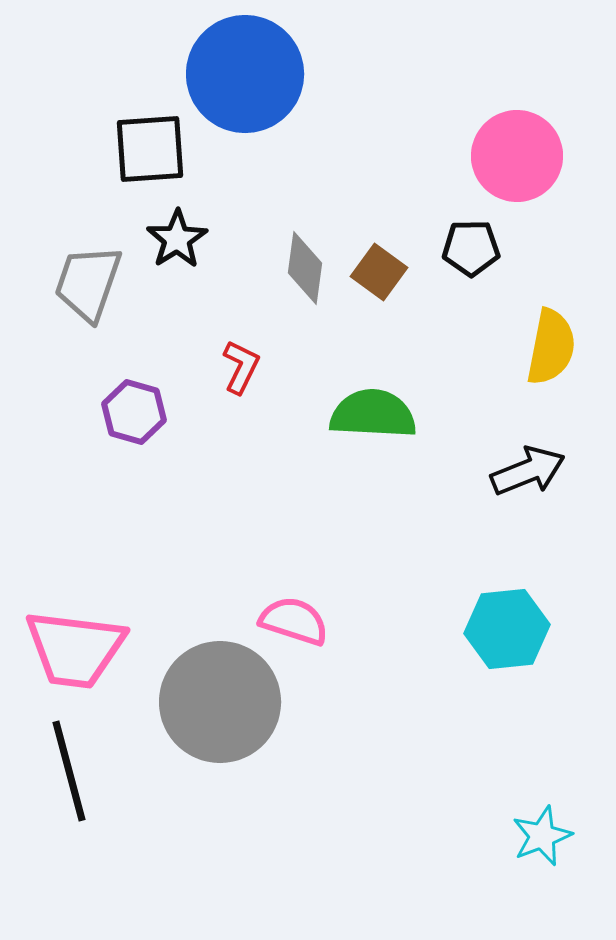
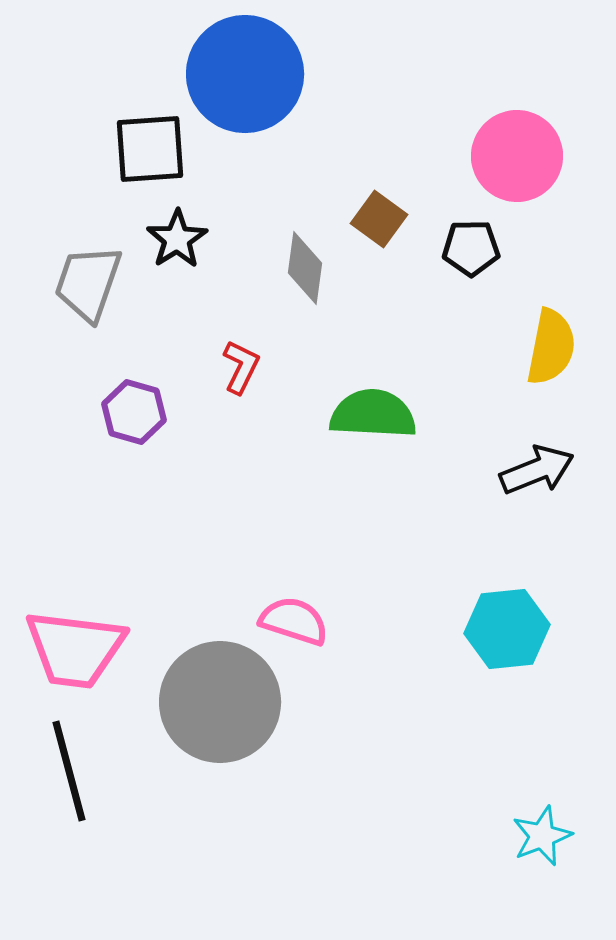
brown square: moved 53 px up
black arrow: moved 9 px right, 1 px up
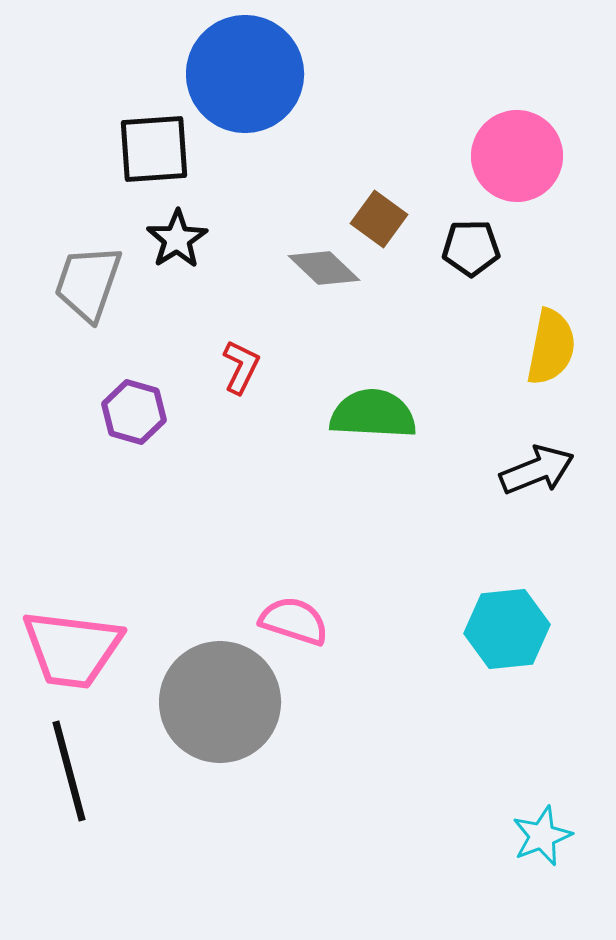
black square: moved 4 px right
gray diamond: moved 19 px right; rotated 54 degrees counterclockwise
pink trapezoid: moved 3 px left
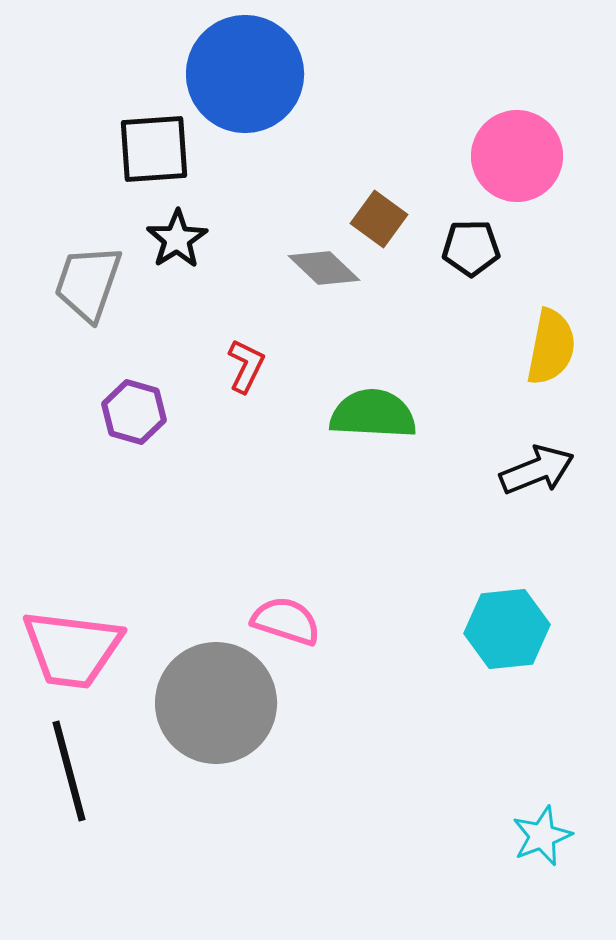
red L-shape: moved 5 px right, 1 px up
pink semicircle: moved 8 px left
gray circle: moved 4 px left, 1 px down
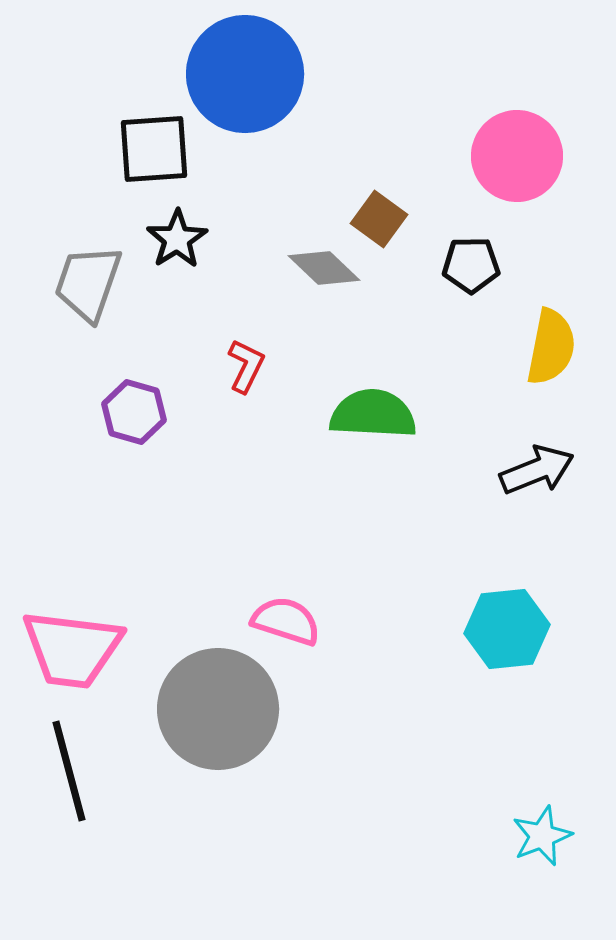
black pentagon: moved 17 px down
gray circle: moved 2 px right, 6 px down
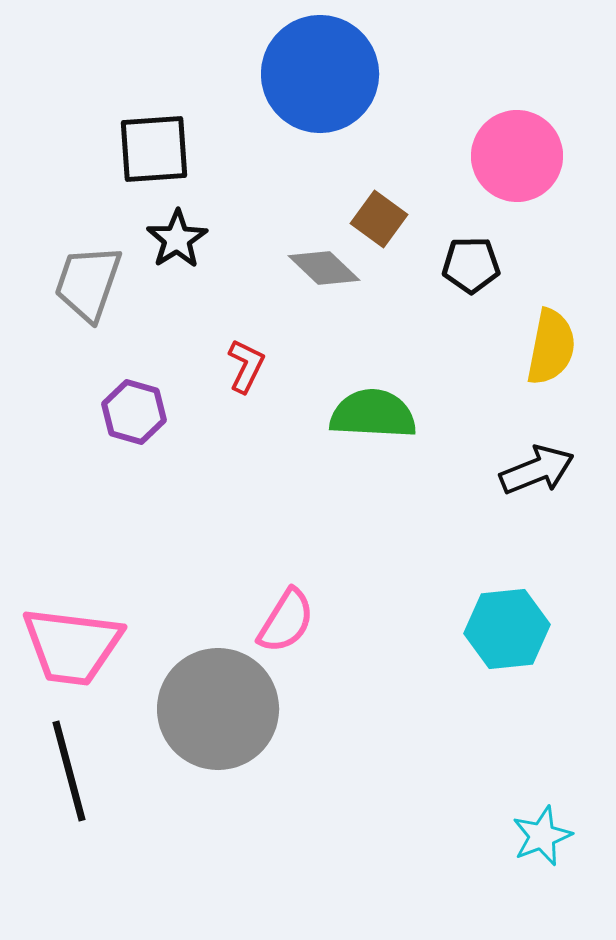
blue circle: moved 75 px right
pink semicircle: rotated 104 degrees clockwise
pink trapezoid: moved 3 px up
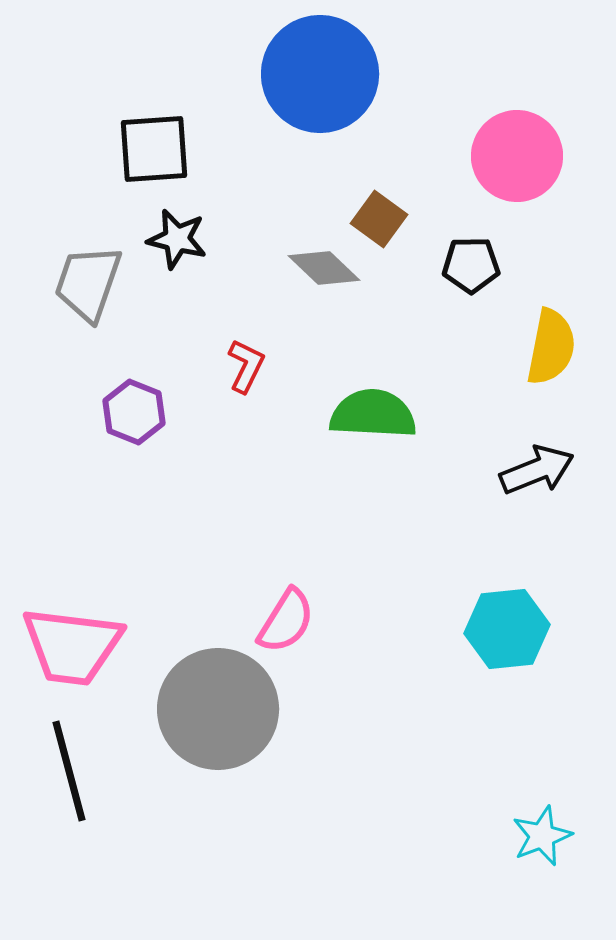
black star: rotated 26 degrees counterclockwise
purple hexagon: rotated 6 degrees clockwise
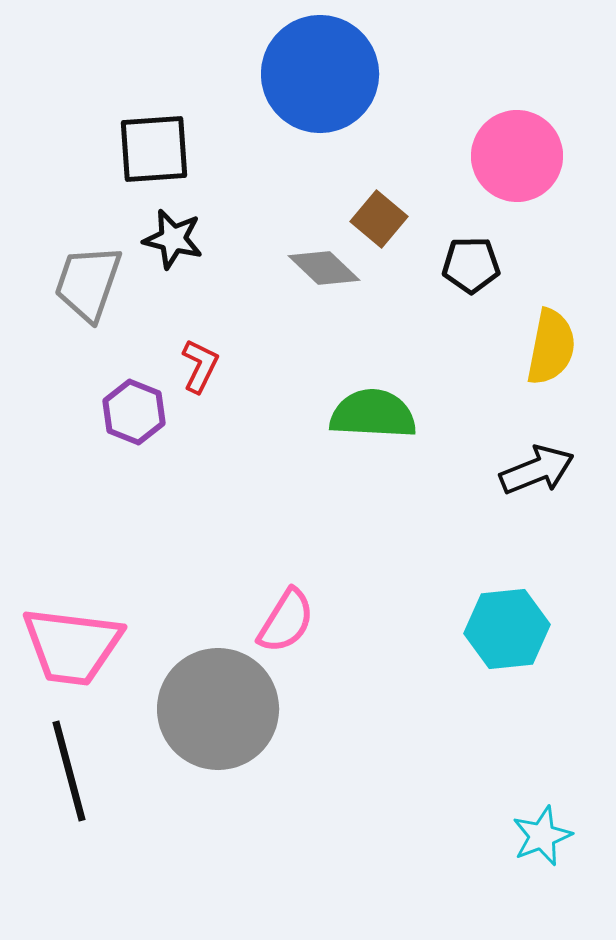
brown square: rotated 4 degrees clockwise
black star: moved 4 px left
red L-shape: moved 46 px left
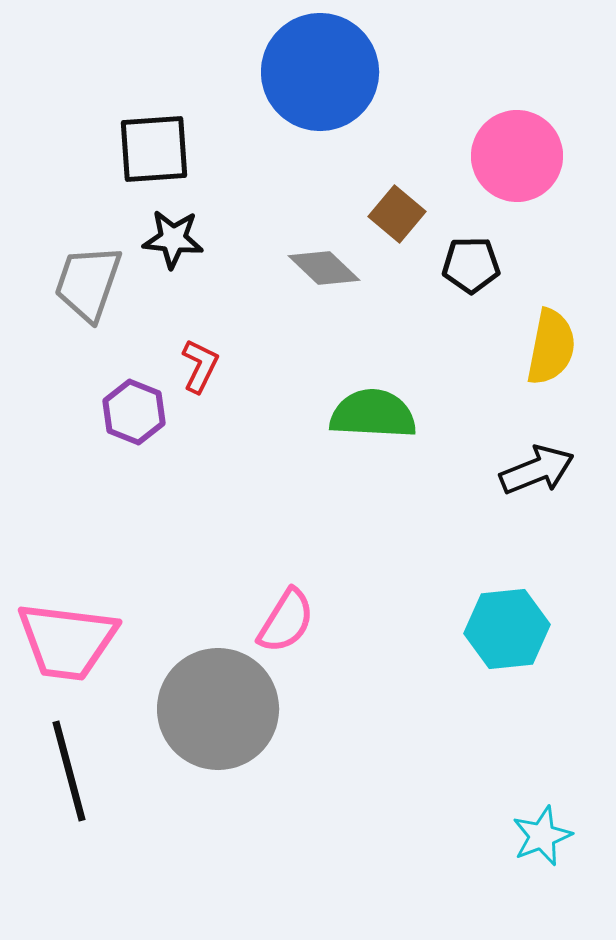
blue circle: moved 2 px up
brown square: moved 18 px right, 5 px up
black star: rotated 8 degrees counterclockwise
pink trapezoid: moved 5 px left, 5 px up
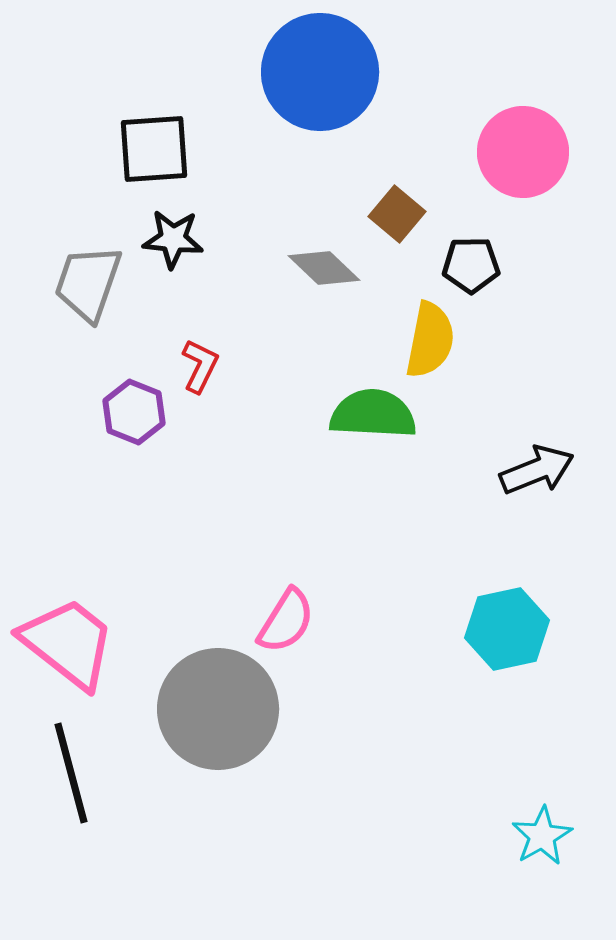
pink circle: moved 6 px right, 4 px up
yellow semicircle: moved 121 px left, 7 px up
cyan hexagon: rotated 6 degrees counterclockwise
pink trapezoid: moved 1 px right, 2 px down; rotated 149 degrees counterclockwise
black line: moved 2 px right, 2 px down
cyan star: rotated 8 degrees counterclockwise
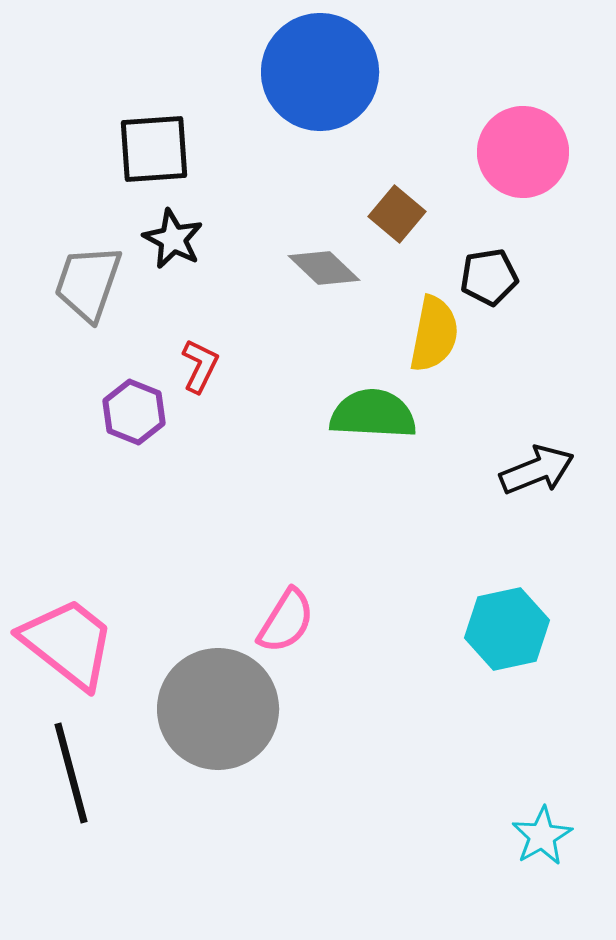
black star: rotated 22 degrees clockwise
black pentagon: moved 18 px right, 12 px down; rotated 8 degrees counterclockwise
yellow semicircle: moved 4 px right, 6 px up
